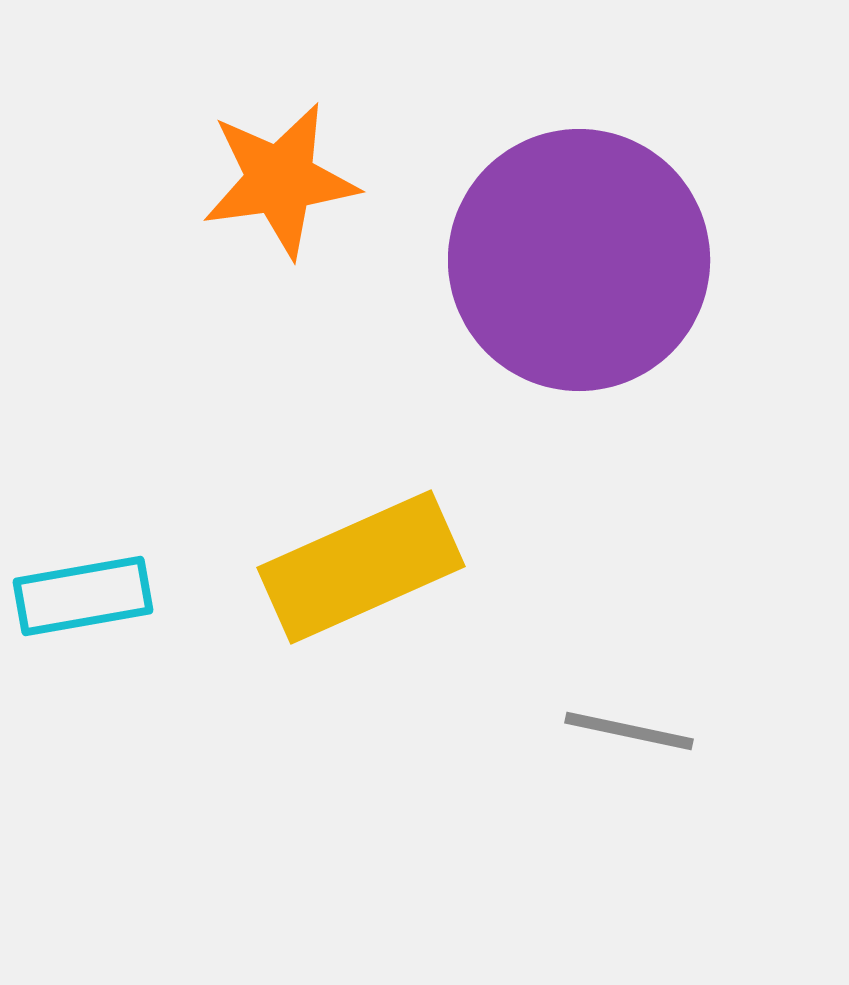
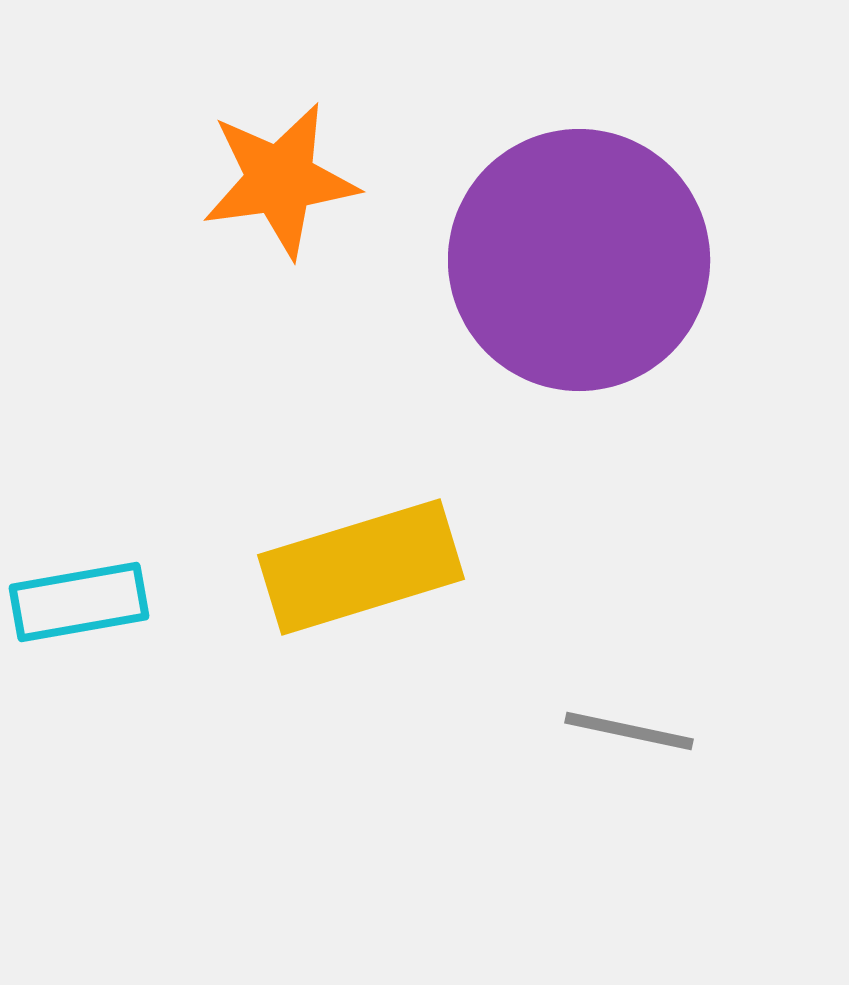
yellow rectangle: rotated 7 degrees clockwise
cyan rectangle: moved 4 px left, 6 px down
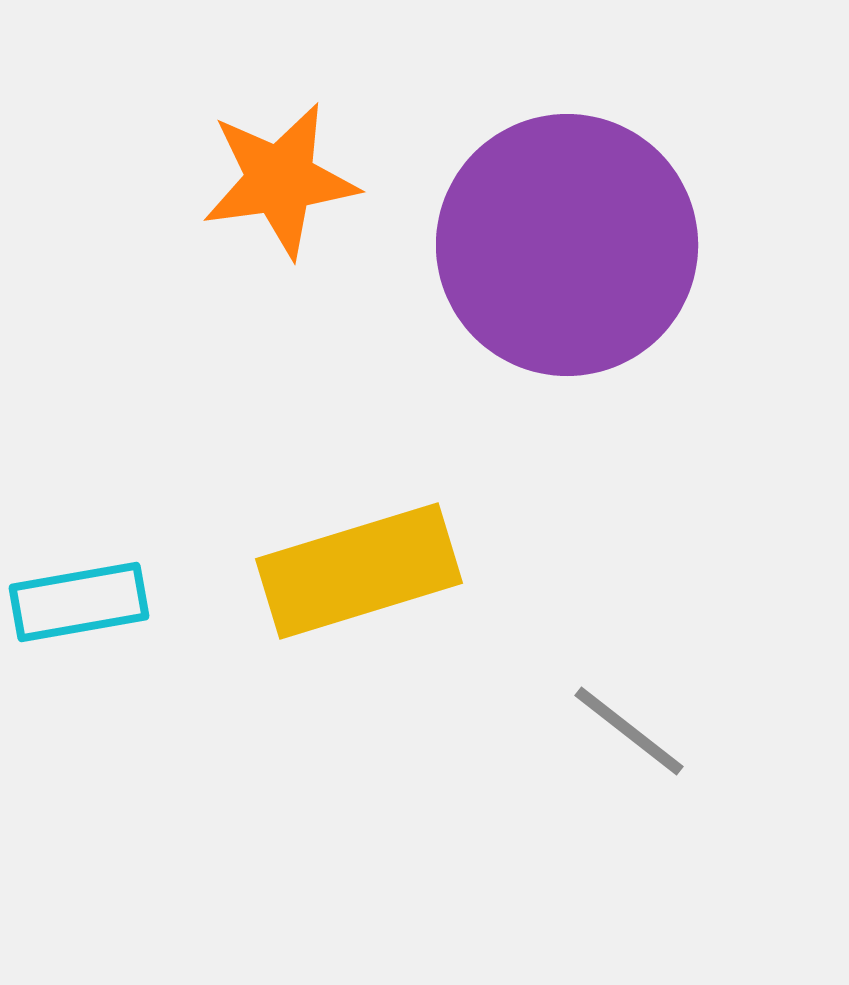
purple circle: moved 12 px left, 15 px up
yellow rectangle: moved 2 px left, 4 px down
gray line: rotated 26 degrees clockwise
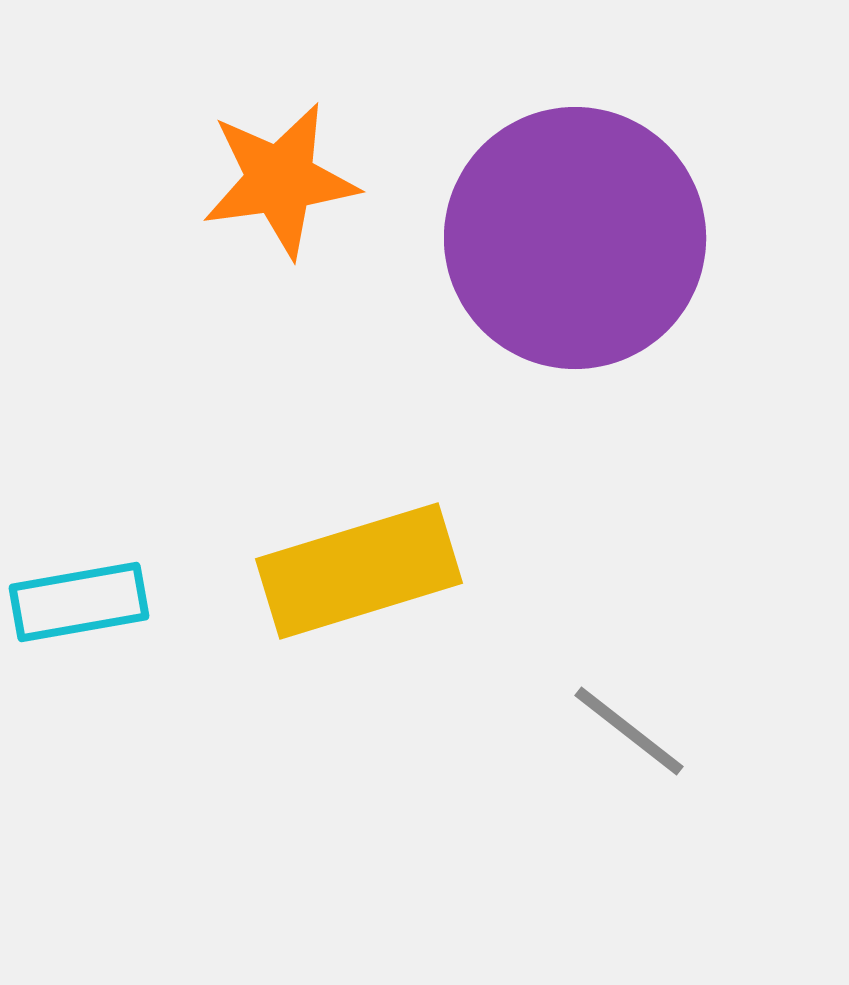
purple circle: moved 8 px right, 7 px up
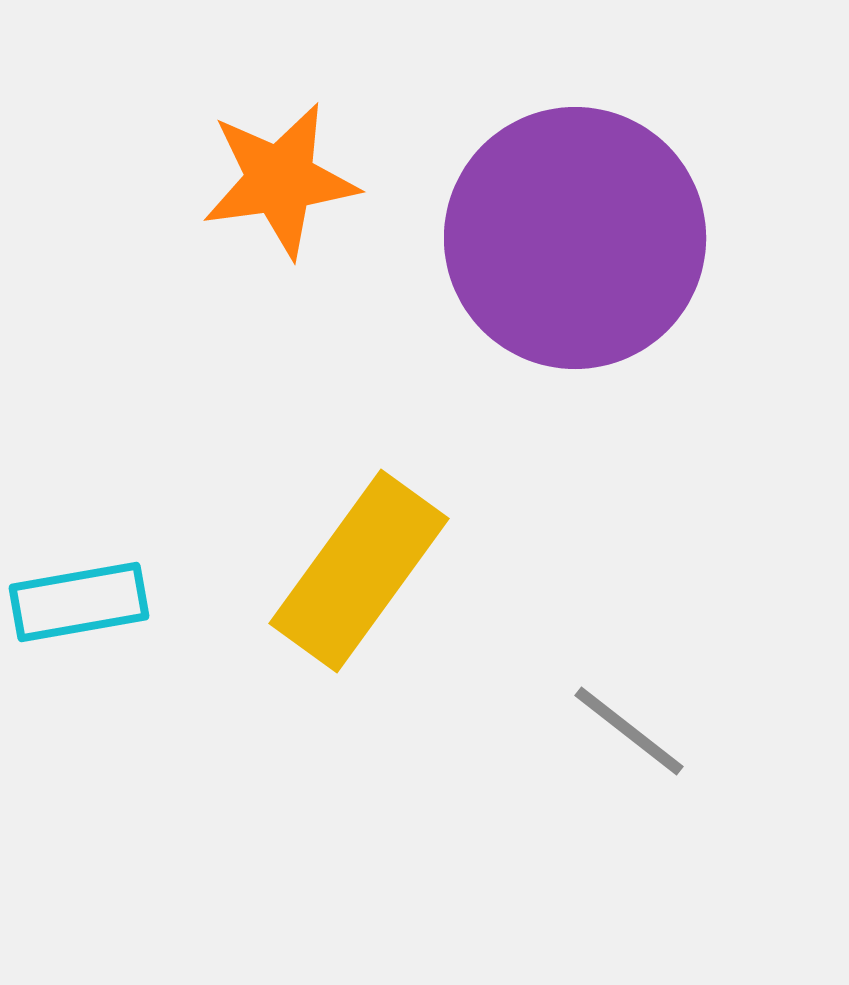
yellow rectangle: rotated 37 degrees counterclockwise
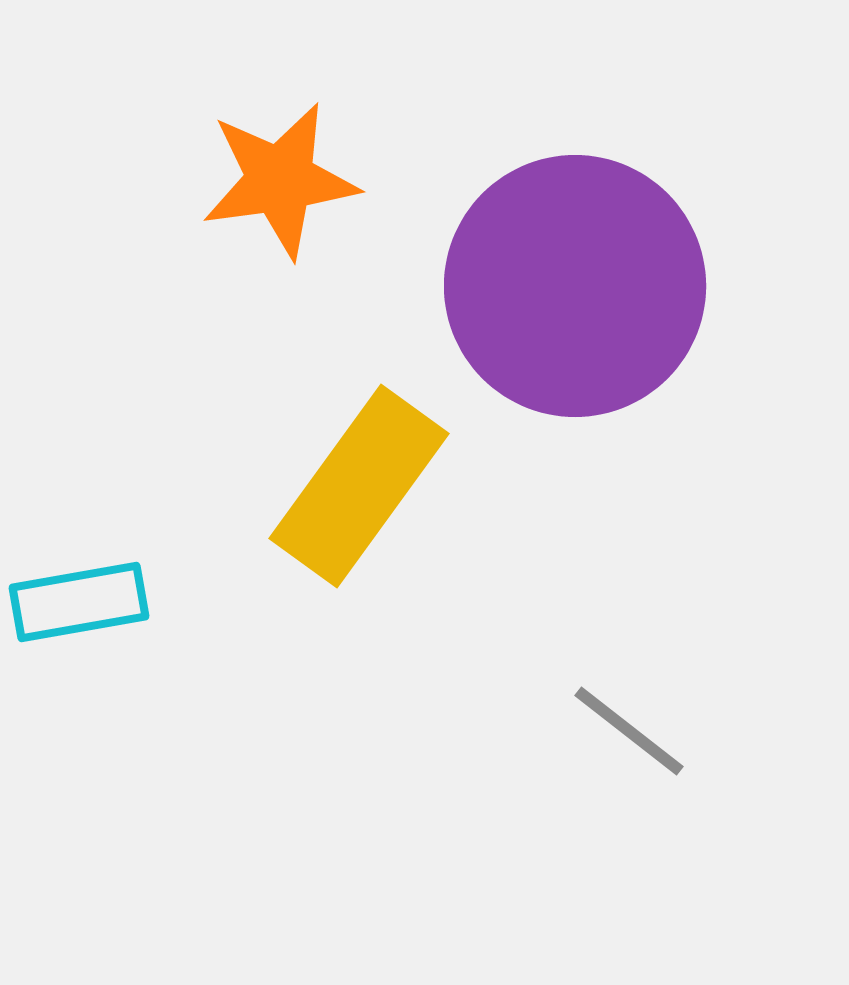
purple circle: moved 48 px down
yellow rectangle: moved 85 px up
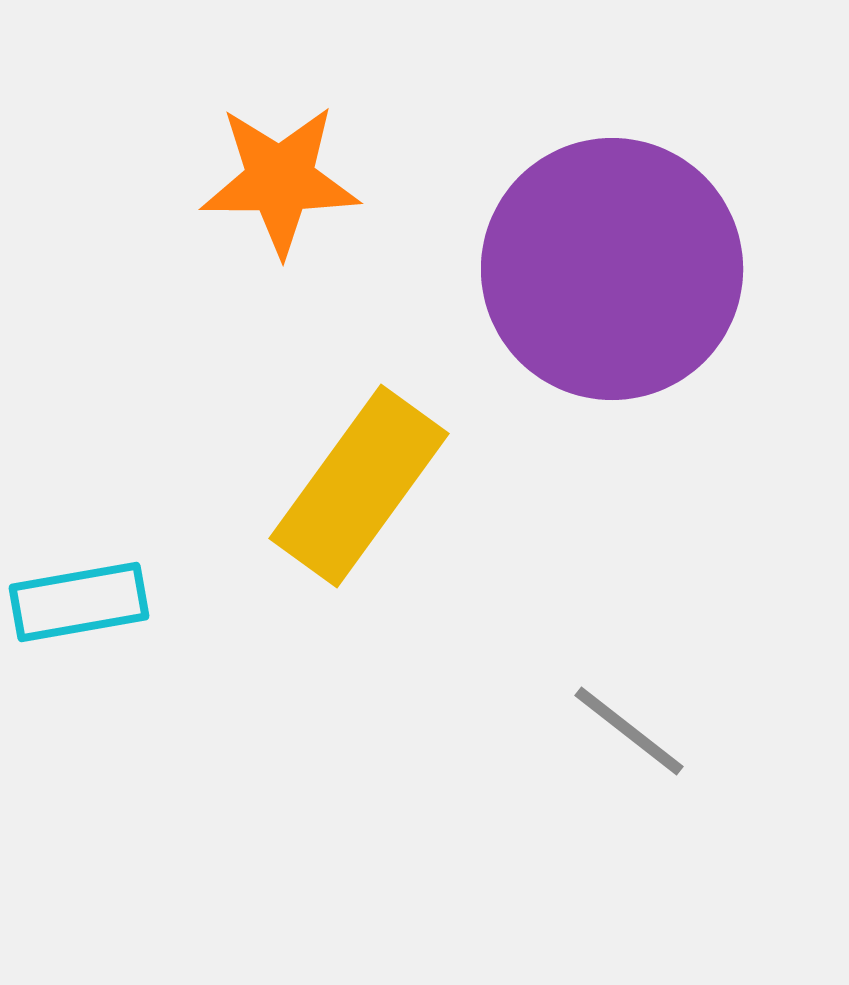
orange star: rotated 8 degrees clockwise
purple circle: moved 37 px right, 17 px up
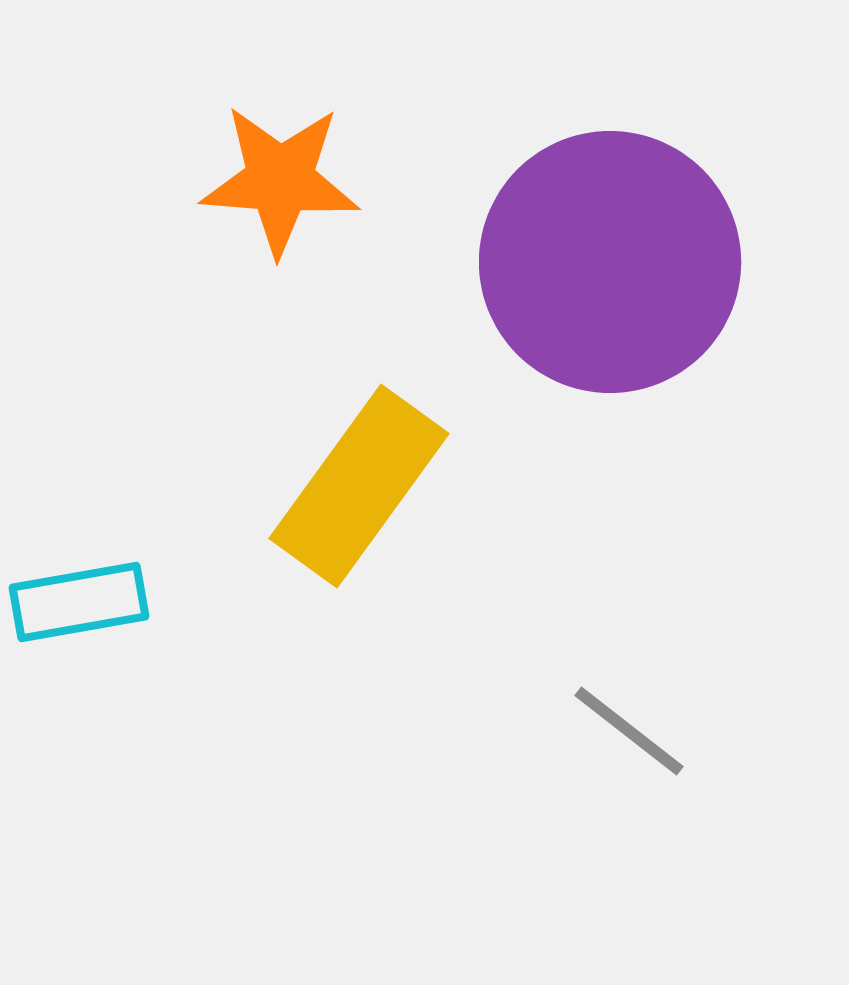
orange star: rotated 4 degrees clockwise
purple circle: moved 2 px left, 7 px up
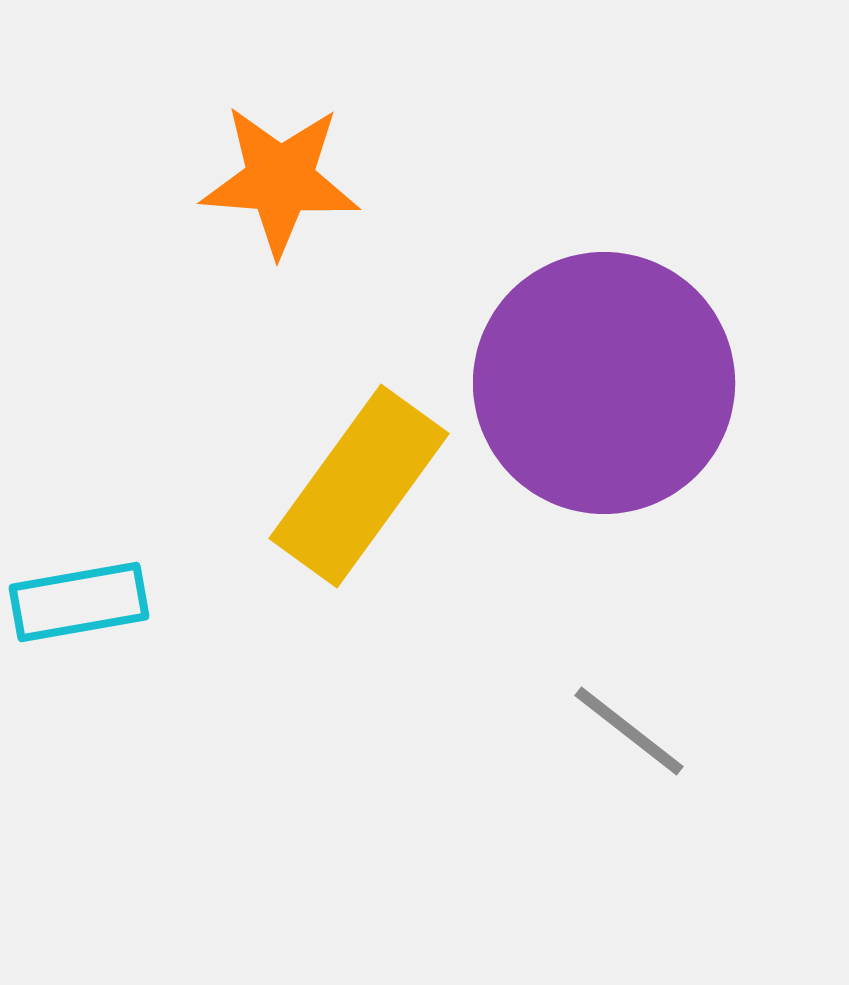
purple circle: moved 6 px left, 121 px down
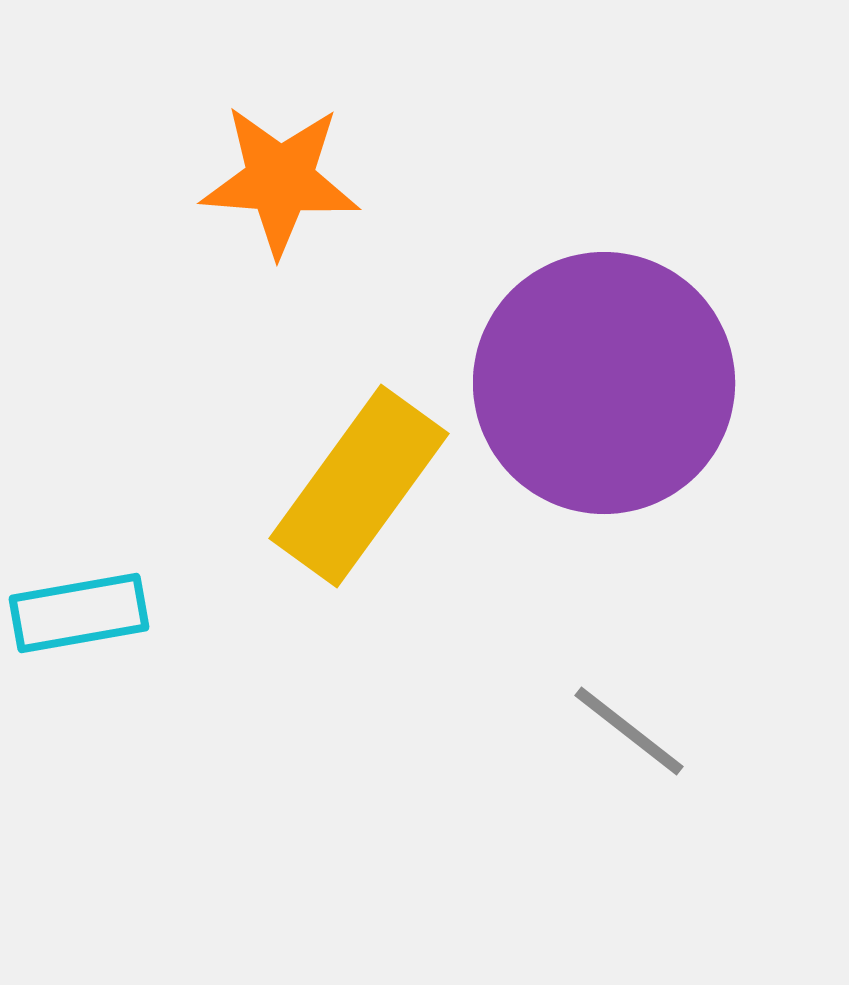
cyan rectangle: moved 11 px down
